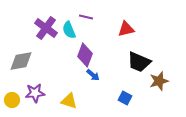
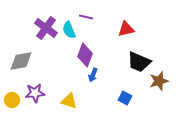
blue arrow: rotated 72 degrees clockwise
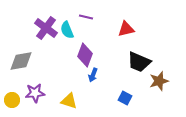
cyan semicircle: moved 2 px left
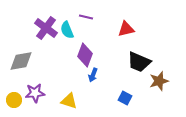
yellow circle: moved 2 px right
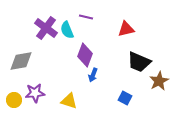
brown star: rotated 12 degrees counterclockwise
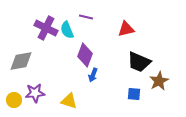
purple cross: rotated 10 degrees counterclockwise
blue square: moved 9 px right, 4 px up; rotated 24 degrees counterclockwise
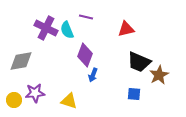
brown star: moved 6 px up
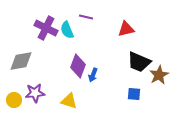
purple diamond: moved 7 px left, 11 px down
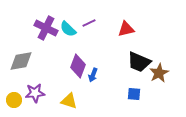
purple line: moved 3 px right, 6 px down; rotated 40 degrees counterclockwise
cyan semicircle: moved 1 px right, 1 px up; rotated 24 degrees counterclockwise
brown star: moved 2 px up
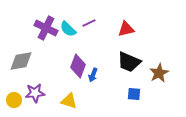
black trapezoid: moved 10 px left
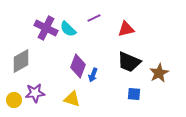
purple line: moved 5 px right, 5 px up
gray diamond: rotated 20 degrees counterclockwise
yellow triangle: moved 3 px right, 2 px up
